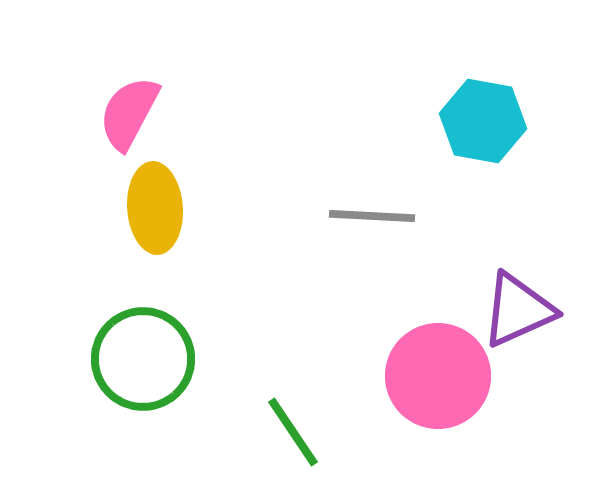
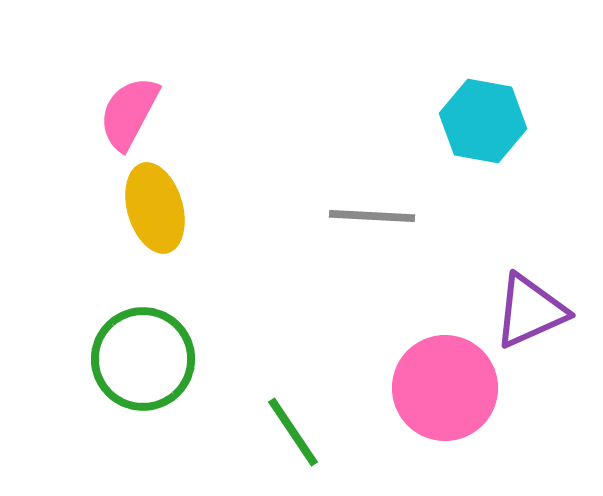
yellow ellipse: rotated 12 degrees counterclockwise
purple triangle: moved 12 px right, 1 px down
pink circle: moved 7 px right, 12 px down
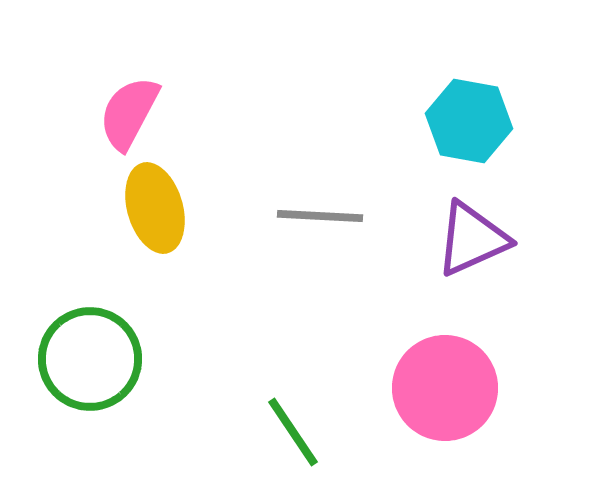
cyan hexagon: moved 14 px left
gray line: moved 52 px left
purple triangle: moved 58 px left, 72 px up
green circle: moved 53 px left
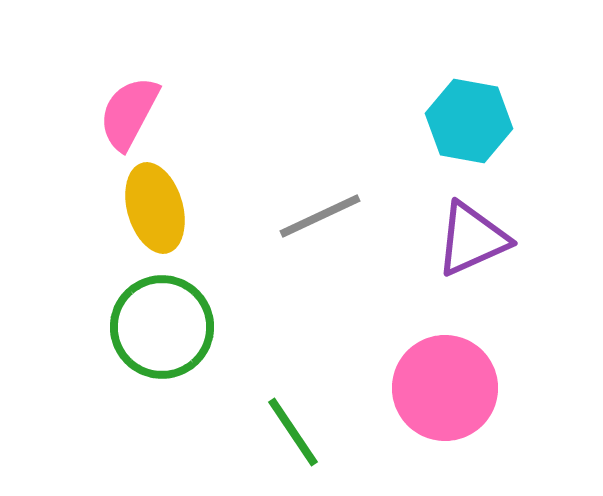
gray line: rotated 28 degrees counterclockwise
green circle: moved 72 px right, 32 px up
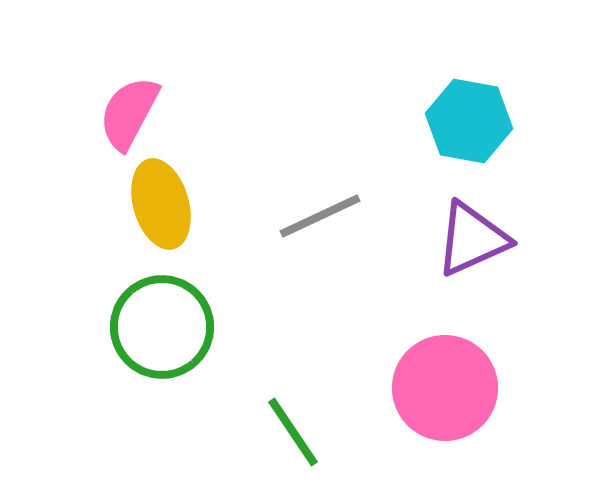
yellow ellipse: moved 6 px right, 4 px up
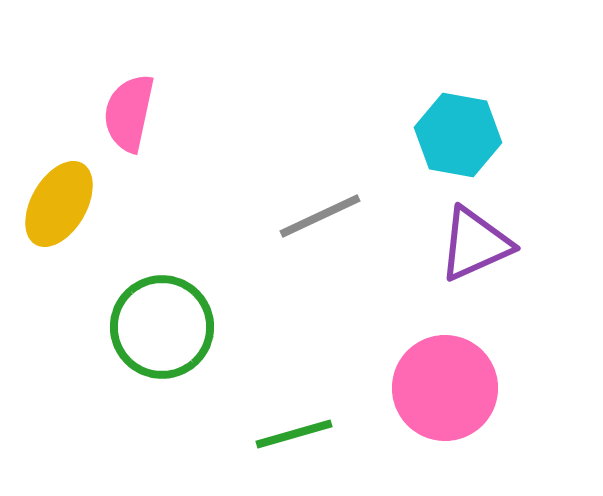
pink semicircle: rotated 16 degrees counterclockwise
cyan hexagon: moved 11 px left, 14 px down
yellow ellipse: moved 102 px left; rotated 46 degrees clockwise
purple triangle: moved 3 px right, 5 px down
green line: moved 1 px right, 2 px down; rotated 72 degrees counterclockwise
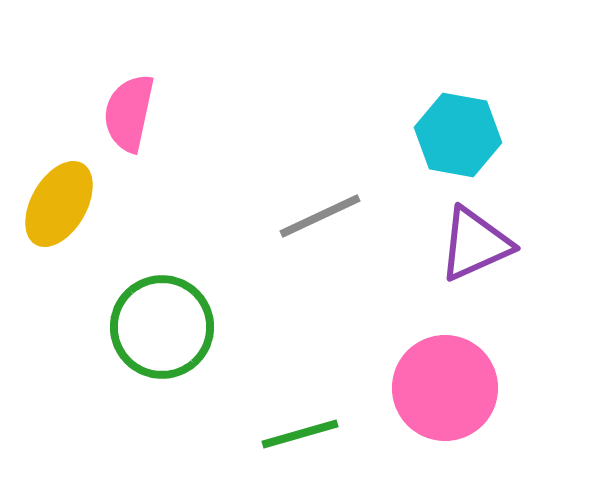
green line: moved 6 px right
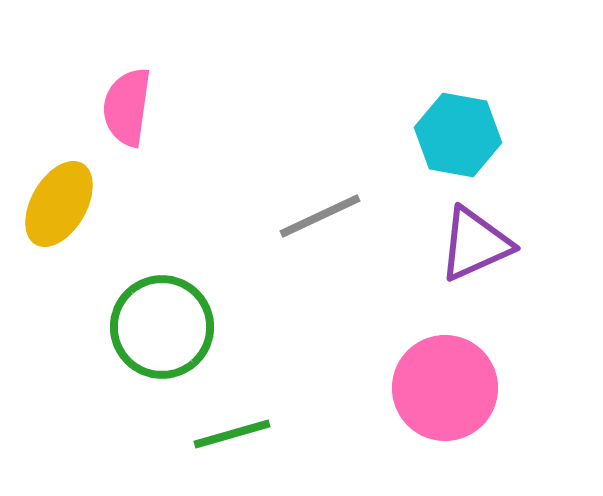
pink semicircle: moved 2 px left, 6 px up; rotated 4 degrees counterclockwise
green line: moved 68 px left
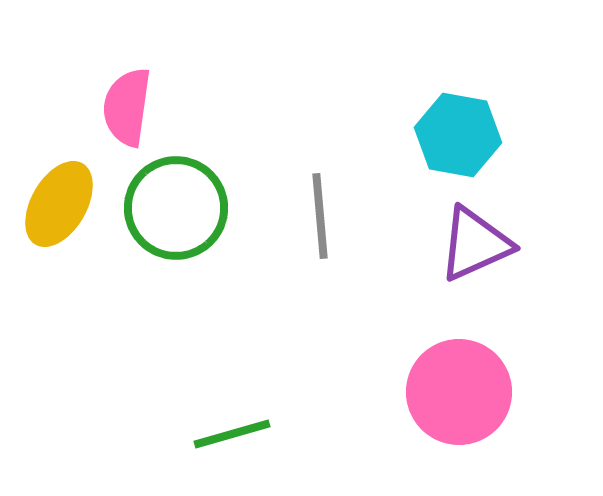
gray line: rotated 70 degrees counterclockwise
green circle: moved 14 px right, 119 px up
pink circle: moved 14 px right, 4 px down
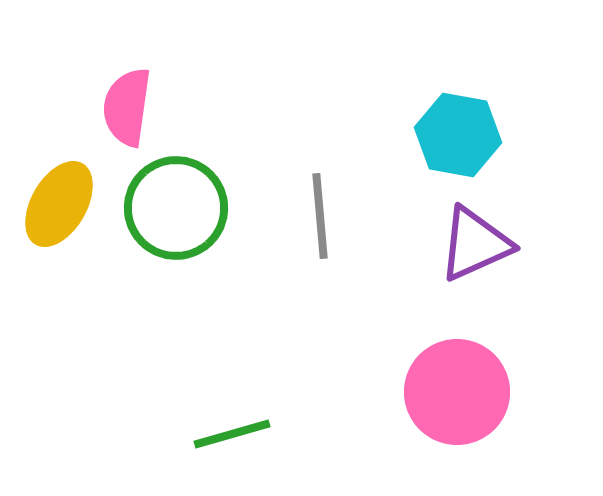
pink circle: moved 2 px left
